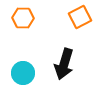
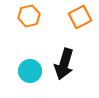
orange hexagon: moved 6 px right, 2 px up; rotated 15 degrees counterclockwise
cyan circle: moved 7 px right, 2 px up
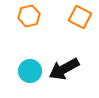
orange square: rotated 35 degrees counterclockwise
black arrow: moved 5 px down; rotated 44 degrees clockwise
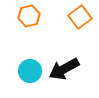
orange square: rotated 25 degrees clockwise
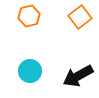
black arrow: moved 14 px right, 7 px down
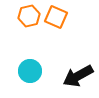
orange square: moved 24 px left; rotated 30 degrees counterclockwise
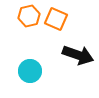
orange square: moved 2 px down
black arrow: moved 21 px up; rotated 132 degrees counterclockwise
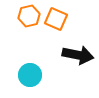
black arrow: rotated 8 degrees counterclockwise
cyan circle: moved 4 px down
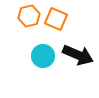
black arrow: rotated 12 degrees clockwise
cyan circle: moved 13 px right, 19 px up
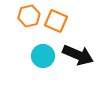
orange square: moved 2 px down
